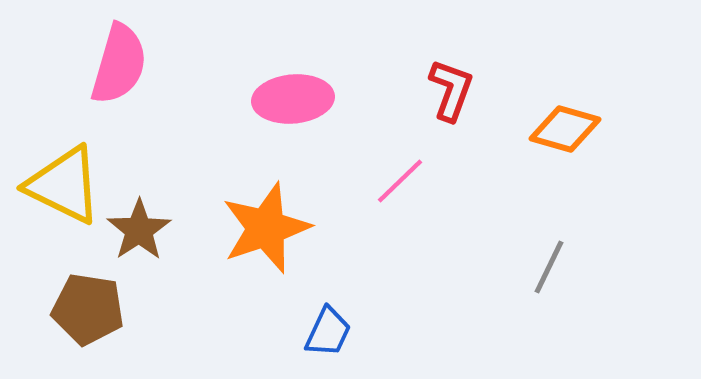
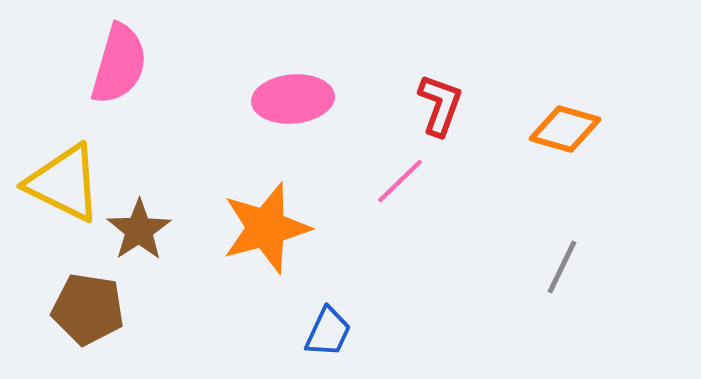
red L-shape: moved 11 px left, 15 px down
yellow triangle: moved 2 px up
orange star: rotated 4 degrees clockwise
gray line: moved 13 px right
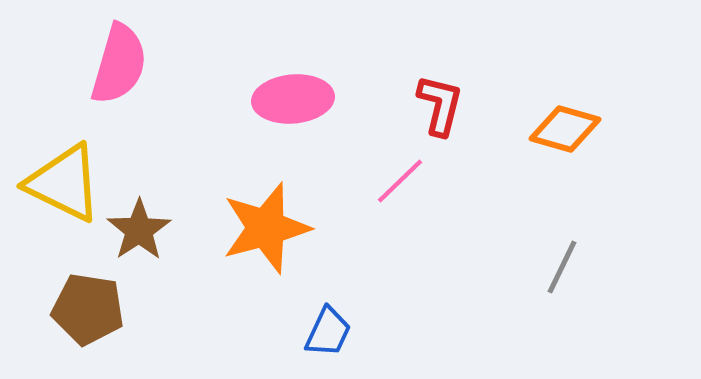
red L-shape: rotated 6 degrees counterclockwise
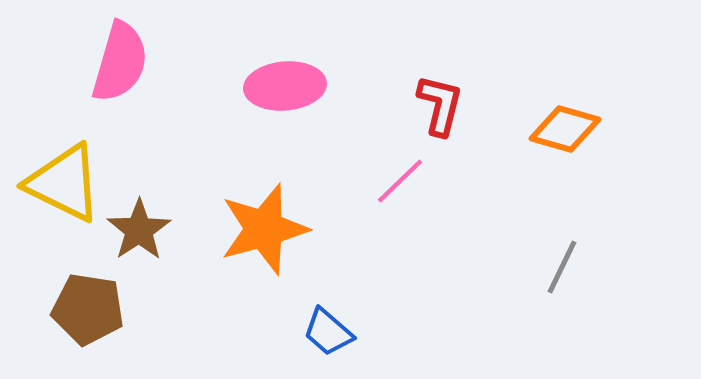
pink semicircle: moved 1 px right, 2 px up
pink ellipse: moved 8 px left, 13 px up
orange star: moved 2 px left, 1 px down
blue trapezoid: rotated 106 degrees clockwise
